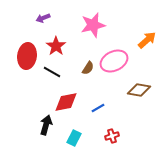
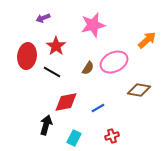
pink ellipse: moved 1 px down
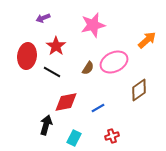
brown diamond: rotated 45 degrees counterclockwise
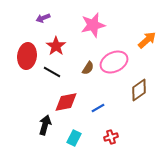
black arrow: moved 1 px left
red cross: moved 1 px left, 1 px down
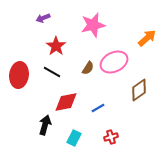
orange arrow: moved 2 px up
red ellipse: moved 8 px left, 19 px down
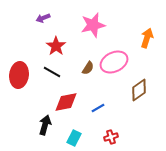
orange arrow: rotated 30 degrees counterclockwise
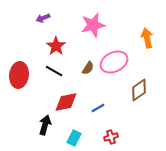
orange arrow: rotated 30 degrees counterclockwise
black line: moved 2 px right, 1 px up
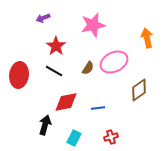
blue line: rotated 24 degrees clockwise
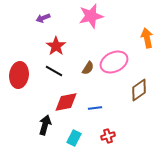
pink star: moved 2 px left, 9 px up
blue line: moved 3 px left
red cross: moved 3 px left, 1 px up
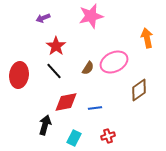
black line: rotated 18 degrees clockwise
